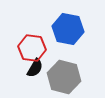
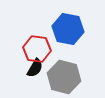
red hexagon: moved 5 px right, 1 px down
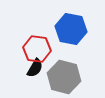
blue hexagon: moved 3 px right
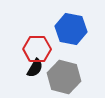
red hexagon: rotated 8 degrees counterclockwise
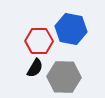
red hexagon: moved 2 px right, 8 px up
gray hexagon: rotated 12 degrees counterclockwise
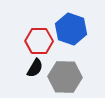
blue hexagon: rotated 8 degrees clockwise
gray hexagon: moved 1 px right
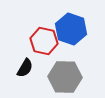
red hexagon: moved 5 px right; rotated 12 degrees clockwise
black semicircle: moved 10 px left
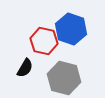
gray hexagon: moved 1 px left, 1 px down; rotated 12 degrees clockwise
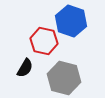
blue hexagon: moved 8 px up
